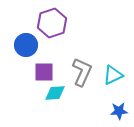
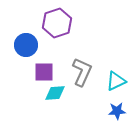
purple hexagon: moved 5 px right
cyan triangle: moved 3 px right, 6 px down
blue star: moved 2 px left
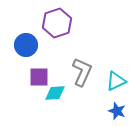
purple square: moved 5 px left, 5 px down
blue star: rotated 24 degrees clockwise
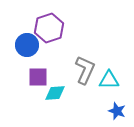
purple hexagon: moved 8 px left, 5 px down
blue circle: moved 1 px right
gray L-shape: moved 3 px right, 2 px up
purple square: moved 1 px left
cyan triangle: moved 7 px left, 1 px up; rotated 25 degrees clockwise
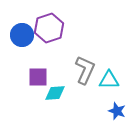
blue circle: moved 5 px left, 10 px up
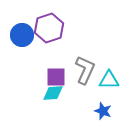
purple square: moved 18 px right
cyan diamond: moved 2 px left
blue star: moved 14 px left
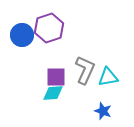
cyan triangle: moved 1 px left, 3 px up; rotated 10 degrees counterclockwise
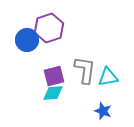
blue circle: moved 5 px right, 5 px down
gray L-shape: rotated 16 degrees counterclockwise
purple square: moved 2 px left, 1 px up; rotated 15 degrees counterclockwise
